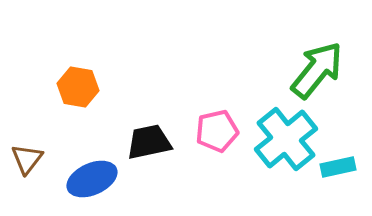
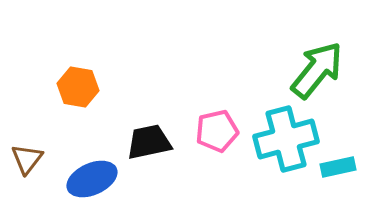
cyan cross: rotated 24 degrees clockwise
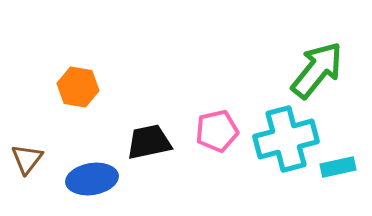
blue ellipse: rotated 15 degrees clockwise
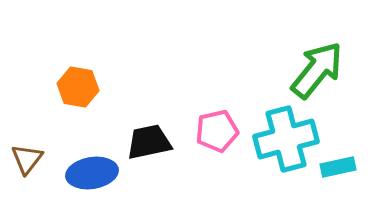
blue ellipse: moved 6 px up
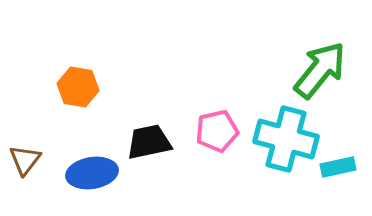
green arrow: moved 3 px right
cyan cross: rotated 30 degrees clockwise
brown triangle: moved 2 px left, 1 px down
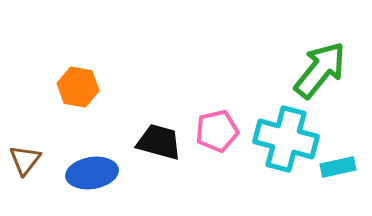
black trapezoid: moved 10 px right; rotated 27 degrees clockwise
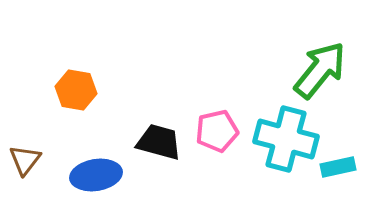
orange hexagon: moved 2 px left, 3 px down
blue ellipse: moved 4 px right, 2 px down
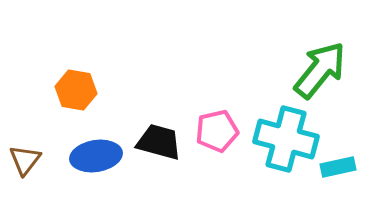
blue ellipse: moved 19 px up
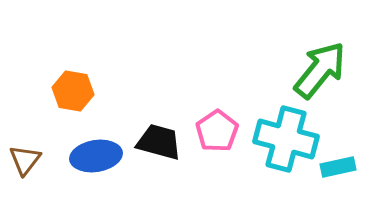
orange hexagon: moved 3 px left, 1 px down
pink pentagon: rotated 21 degrees counterclockwise
